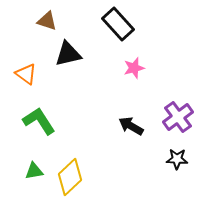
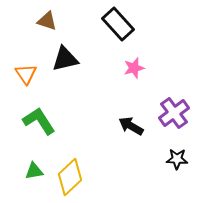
black triangle: moved 3 px left, 5 px down
orange triangle: rotated 20 degrees clockwise
purple cross: moved 4 px left, 4 px up
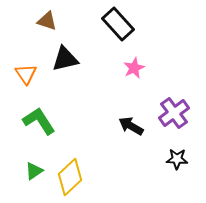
pink star: rotated 10 degrees counterclockwise
green triangle: rotated 24 degrees counterclockwise
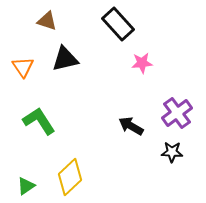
pink star: moved 8 px right, 5 px up; rotated 20 degrees clockwise
orange triangle: moved 3 px left, 7 px up
purple cross: moved 3 px right
black star: moved 5 px left, 7 px up
green triangle: moved 8 px left, 15 px down
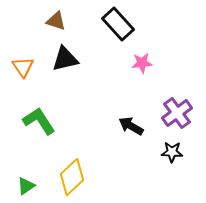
brown triangle: moved 9 px right
yellow diamond: moved 2 px right
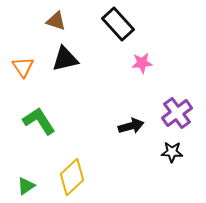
black arrow: rotated 135 degrees clockwise
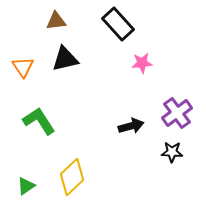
brown triangle: rotated 25 degrees counterclockwise
